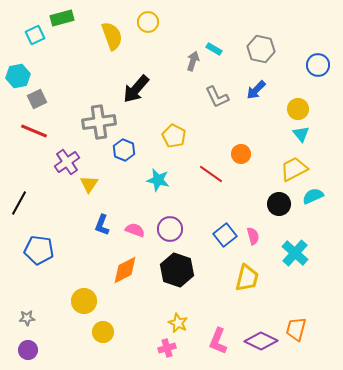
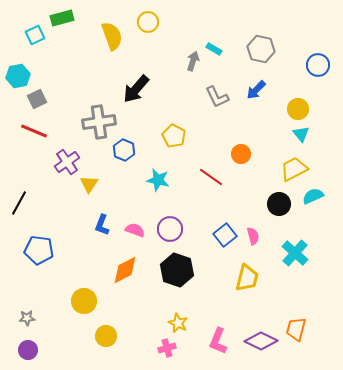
red line at (211, 174): moved 3 px down
yellow circle at (103, 332): moved 3 px right, 4 px down
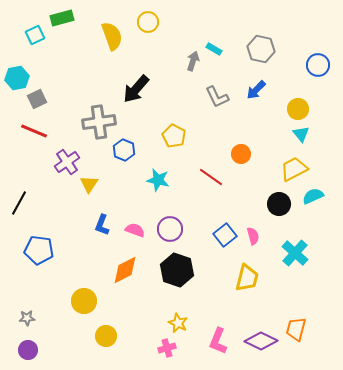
cyan hexagon at (18, 76): moved 1 px left, 2 px down
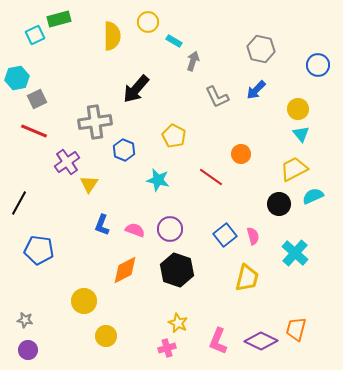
green rectangle at (62, 18): moved 3 px left, 1 px down
yellow semicircle at (112, 36): rotated 20 degrees clockwise
cyan rectangle at (214, 49): moved 40 px left, 8 px up
gray cross at (99, 122): moved 4 px left
gray star at (27, 318): moved 2 px left, 2 px down; rotated 14 degrees clockwise
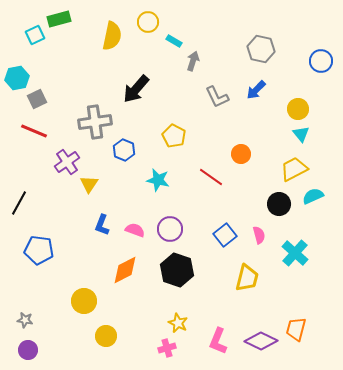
yellow semicircle at (112, 36): rotated 12 degrees clockwise
blue circle at (318, 65): moved 3 px right, 4 px up
pink semicircle at (253, 236): moved 6 px right, 1 px up
